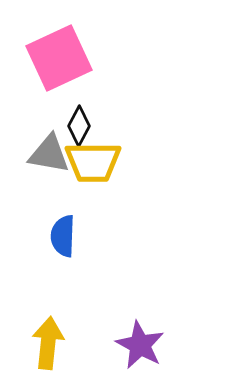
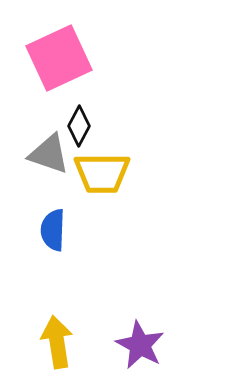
gray triangle: rotated 9 degrees clockwise
yellow trapezoid: moved 9 px right, 11 px down
blue semicircle: moved 10 px left, 6 px up
yellow arrow: moved 9 px right, 1 px up; rotated 15 degrees counterclockwise
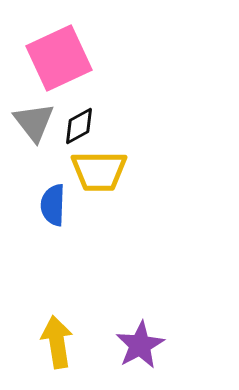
black diamond: rotated 33 degrees clockwise
gray triangle: moved 15 px left, 32 px up; rotated 33 degrees clockwise
yellow trapezoid: moved 3 px left, 2 px up
blue semicircle: moved 25 px up
purple star: rotated 15 degrees clockwise
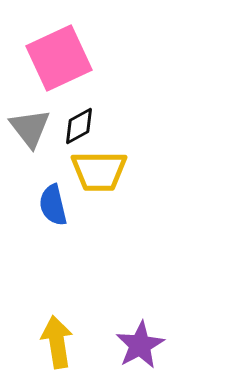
gray triangle: moved 4 px left, 6 px down
blue semicircle: rotated 15 degrees counterclockwise
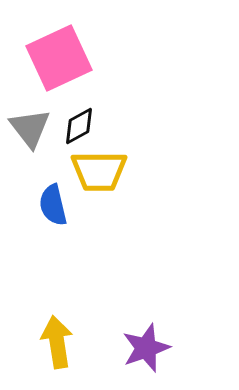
purple star: moved 6 px right, 3 px down; rotated 9 degrees clockwise
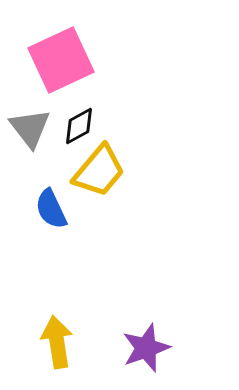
pink square: moved 2 px right, 2 px down
yellow trapezoid: rotated 50 degrees counterclockwise
blue semicircle: moved 2 px left, 4 px down; rotated 12 degrees counterclockwise
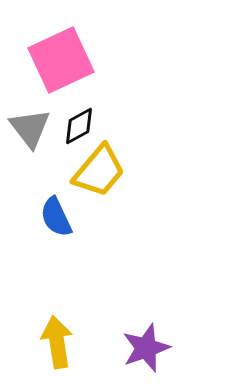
blue semicircle: moved 5 px right, 8 px down
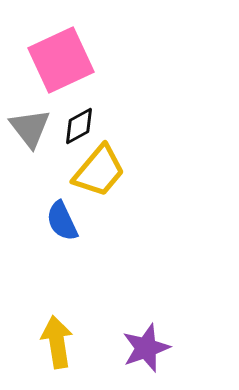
blue semicircle: moved 6 px right, 4 px down
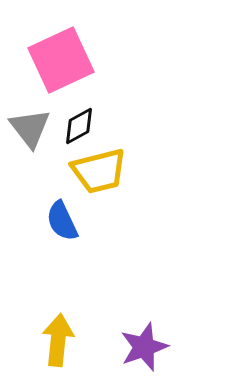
yellow trapezoid: rotated 36 degrees clockwise
yellow arrow: moved 1 px right, 2 px up; rotated 15 degrees clockwise
purple star: moved 2 px left, 1 px up
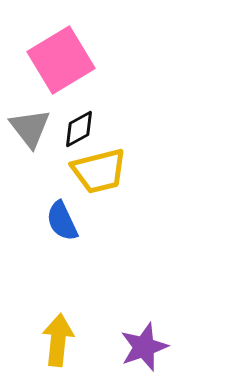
pink square: rotated 6 degrees counterclockwise
black diamond: moved 3 px down
